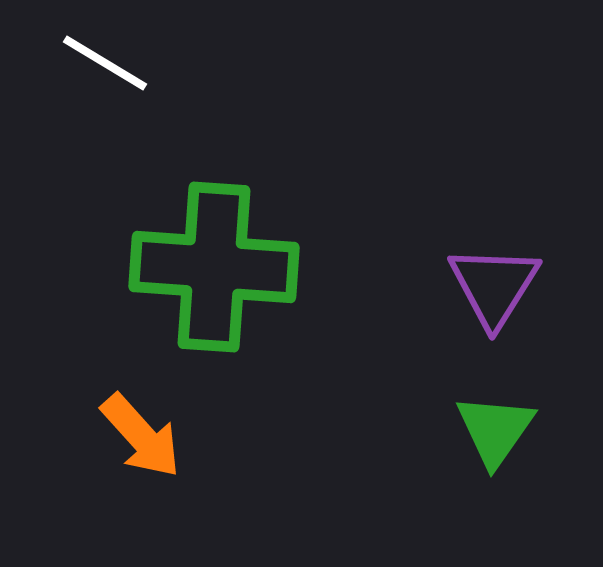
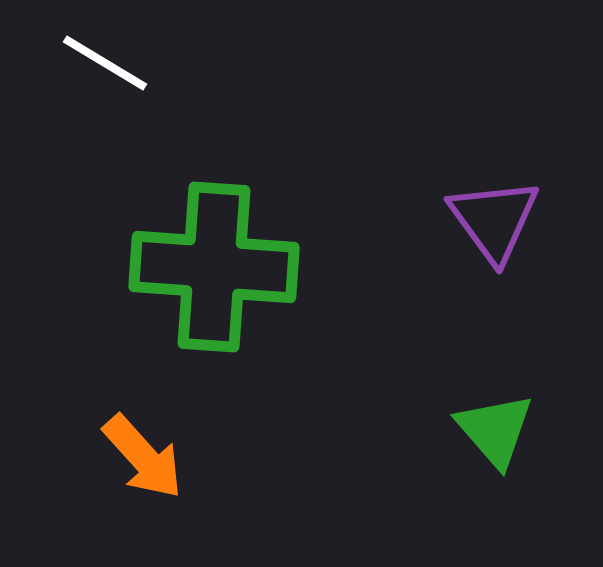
purple triangle: moved 66 px up; rotated 8 degrees counterclockwise
green triangle: rotated 16 degrees counterclockwise
orange arrow: moved 2 px right, 21 px down
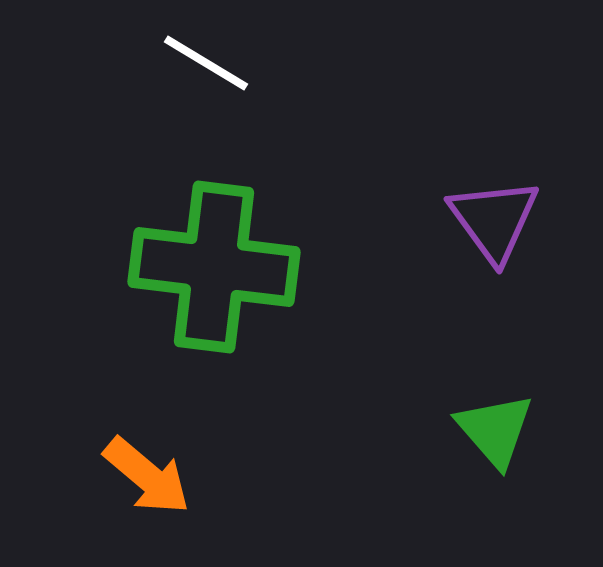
white line: moved 101 px right
green cross: rotated 3 degrees clockwise
orange arrow: moved 4 px right, 19 px down; rotated 8 degrees counterclockwise
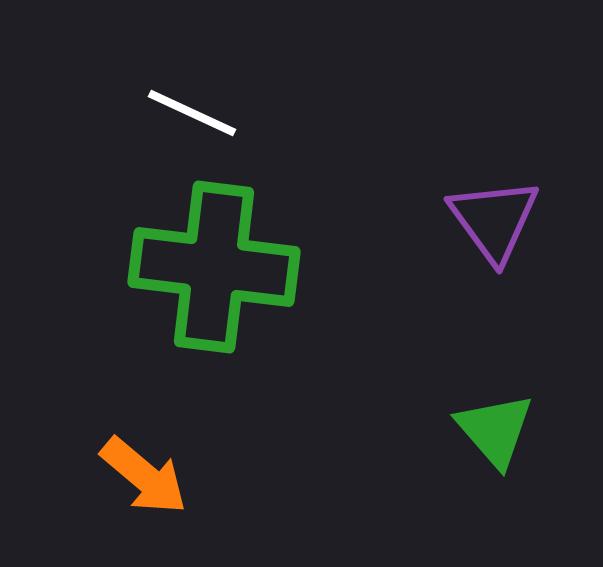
white line: moved 14 px left, 50 px down; rotated 6 degrees counterclockwise
orange arrow: moved 3 px left
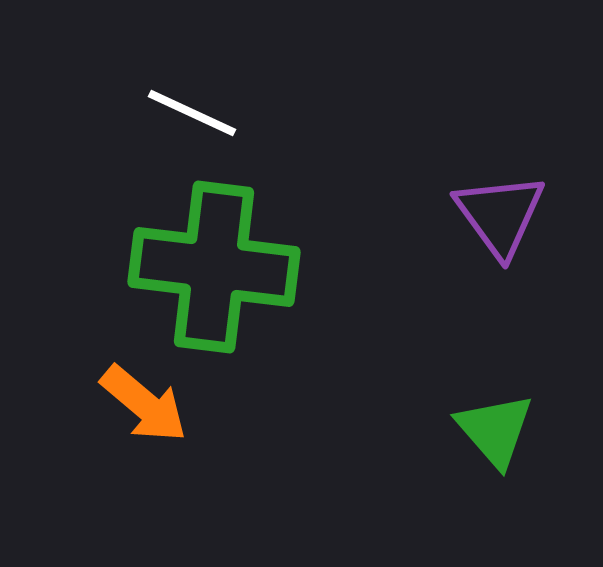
purple triangle: moved 6 px right, 5 px up
orange arrow: moved 72 px up
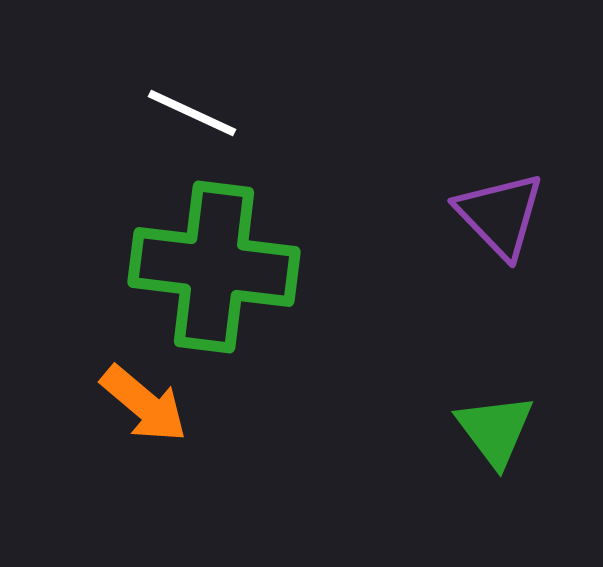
purple triangle: rotated 8 degrees counterclockwise
green triangle: rotated 4 degrees clockwise
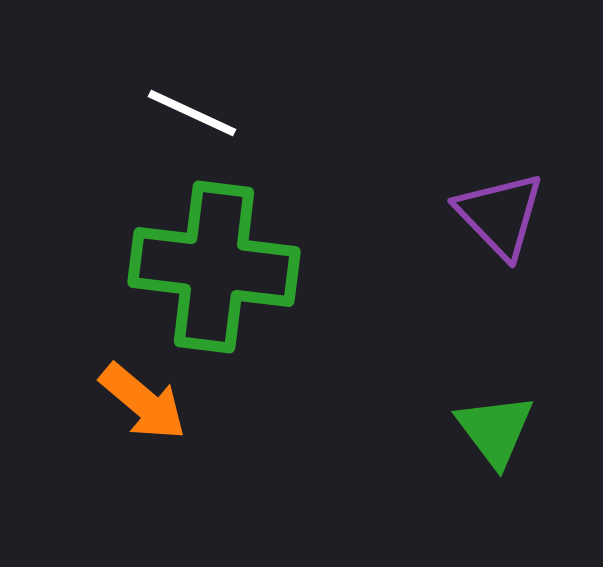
orange arrow: moved 1 px left, 2 px up
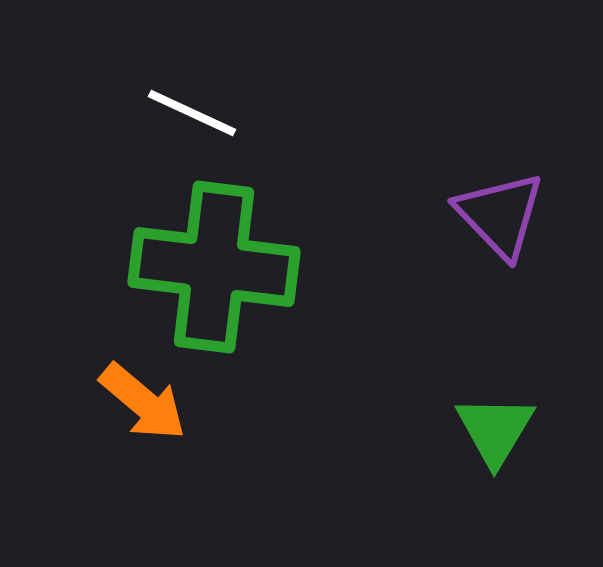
green triangle: rotated 8 degrees clockwise
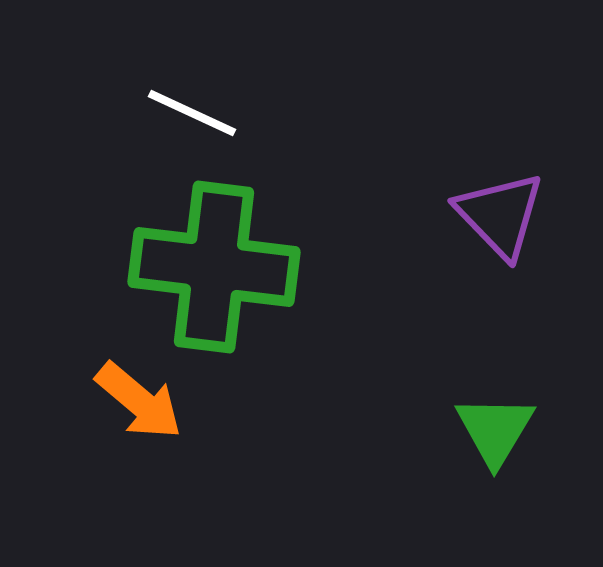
orange arrow: moved 4 px left, 1 px up
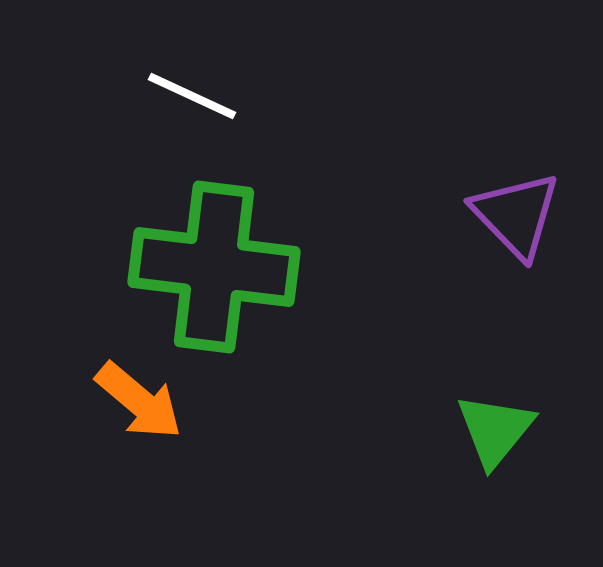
white line: moved 17 px up
purple triangle: moved 16 px right
green triangle: rotated 8 degrees clockwise
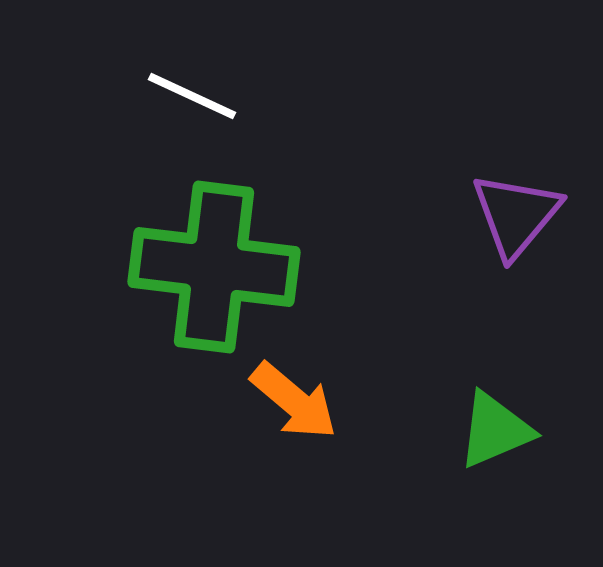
purple triangle: rotated 24 degrees clockwise
orange arrow: moved 155 px right
green triangle: rotated 28 degrees clockwise
